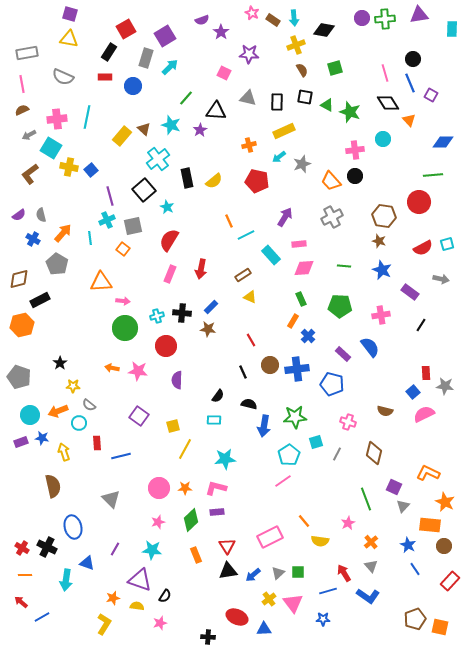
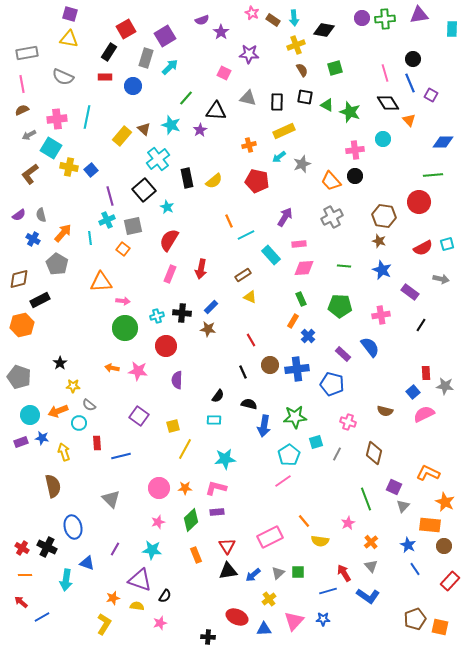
pink triangle at (293, 603): moved 1 px right, 18 px down; rotated 20 degrees clockwise
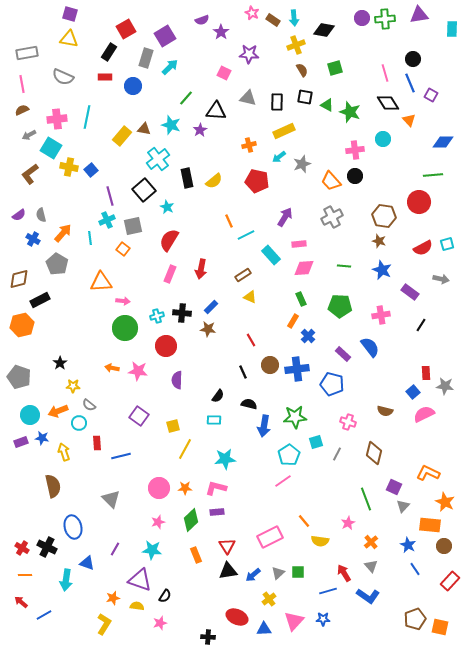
brown triangle at (144, 129): rotated 32 degrees counterclockwise
blue line at (42, 617): moved 2 px right, 2 px up
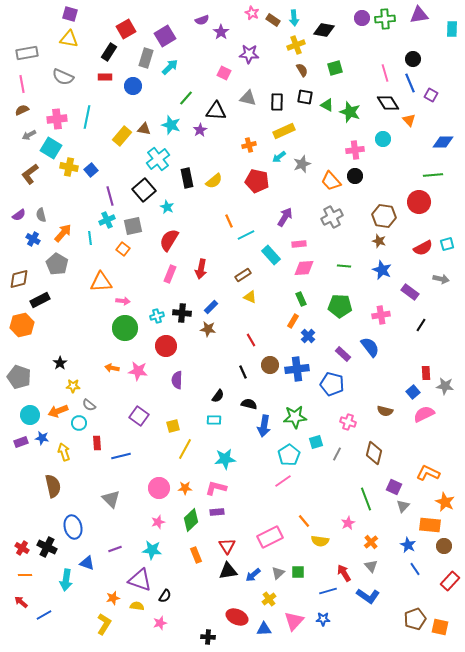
purple line at (115, 549): rotated 40 degrees clockwise
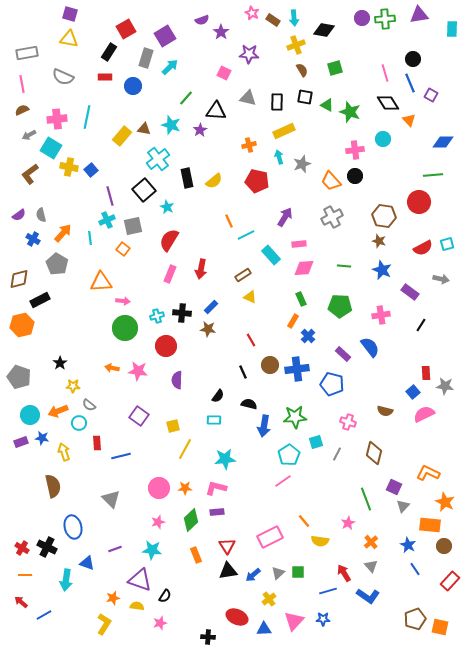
cyan arrow at (279, 157): rotated 112 degrees clockwise
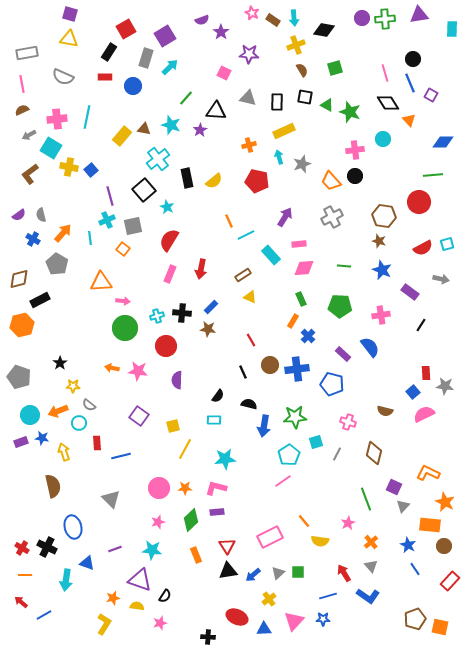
blue line at (328, 591): moved 5 px down
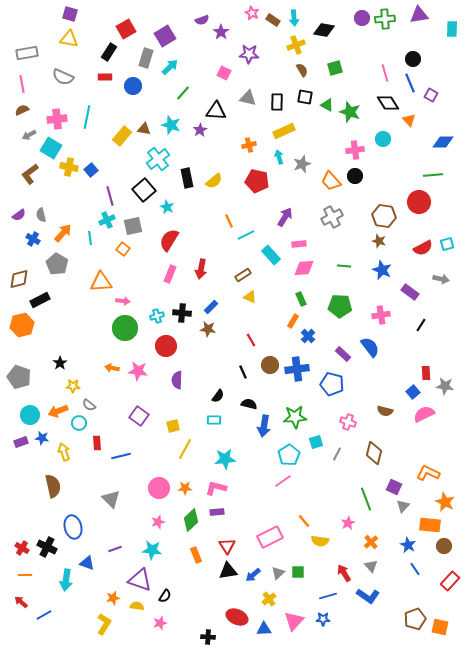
green line at (186, 98): moved 3 px left, 5 px up
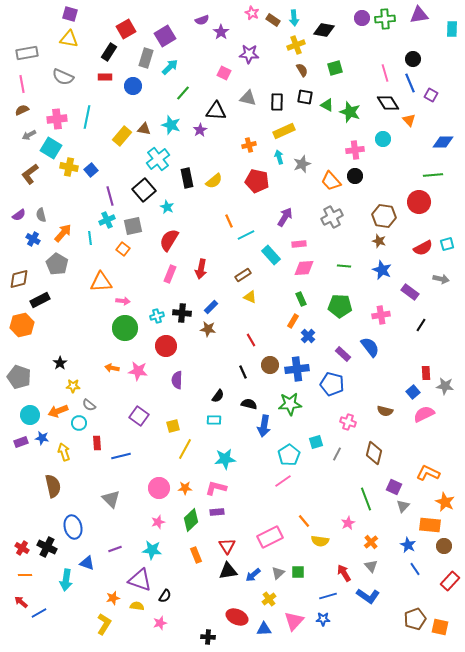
green star at (295, 417): moved 5 px left, 13 px up
blue line at (44, 615): moved 5 px left, 2 px up
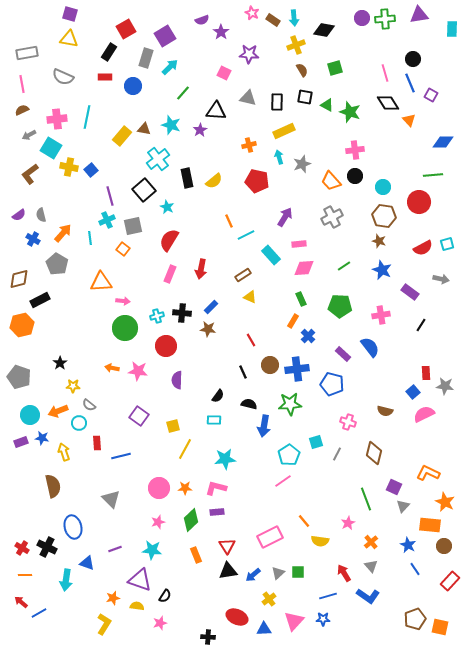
cyan circle at (383, 139): moved 48 px down
green line at (344, 266): rotated 40 degrees counterclockwise
